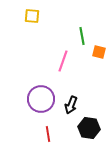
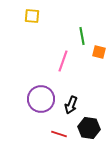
red line: moved 11 px right; rotated 63 degrees counterclockwise
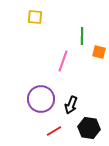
yellow square: moved 3 px right, 1 px down
green line: rotated 12 degrees clockwise
red line: moved 5 px left, 3 px up; rotated 49 degrees counterclockwise
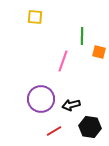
black arrow: rotated 54 degrees clockwise
black hexagon: moved 1 px right, 1 px up
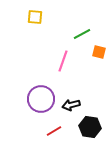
green line: moved 2 px up; rotated 60 degrees clockwise
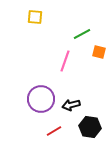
pink line: moved 2 px right
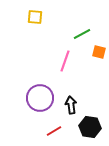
purple circle: moved 1 px left, 1 px up
black arrow: rotated 96 degrees clockwise
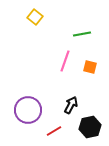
yellow square: rotated 35 degrees clockwise
green line: rotated 18 degrees clockwise
orange square: moved 9 px left, 15 px down
purple circle: moved 12 px left, 12 px down
black arrow: rotated 36 degrees clockwise
black hexagon: rotated 20 degrees counterclockwise
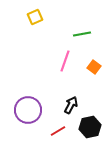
yellow square: rotated 28 degrees clockwise
orange square: moved 4 px right; rotated 24 degrees clockwise
red line: moved 4 px right
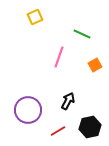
green line: rotated 36 degrees clockwise
pink line: moved 6 px left, 4 px up
orange square: moved 1 px right, 2 px up; rotated 24 degrees clockwise
black arrow: moved 3 px left, 4 px up
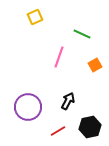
purple circle: moved 3 px up
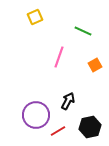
green line: moved 1 px right, 3 px up
purple circle: moved 8 px right, 8 px down
